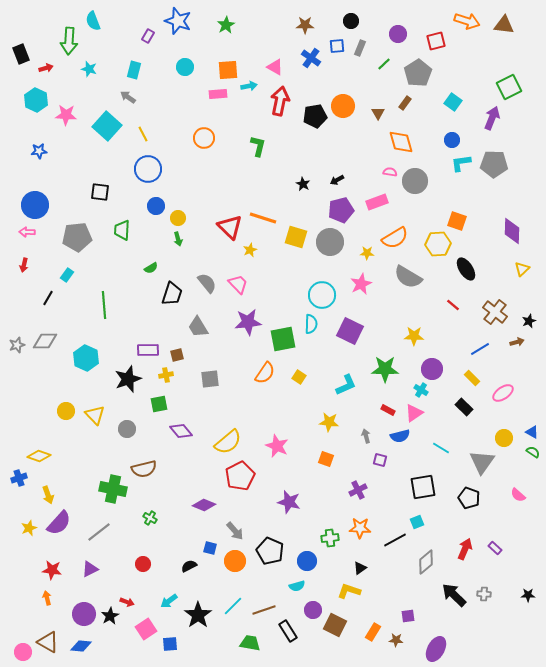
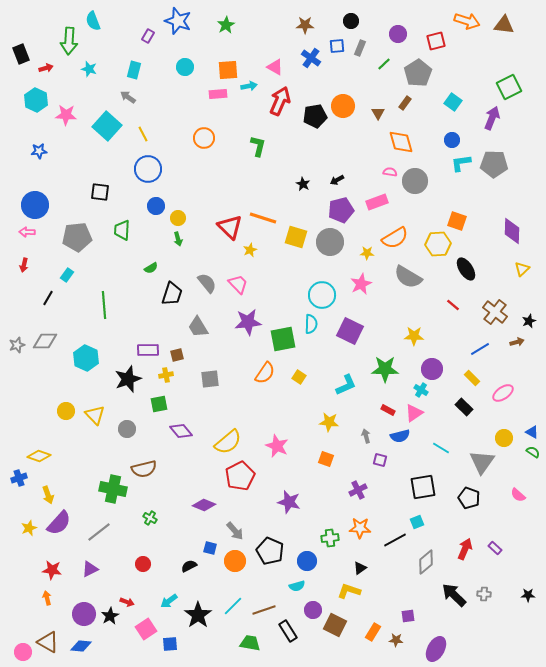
red arrow at (280, 101): rotated 12 degrees clockwise
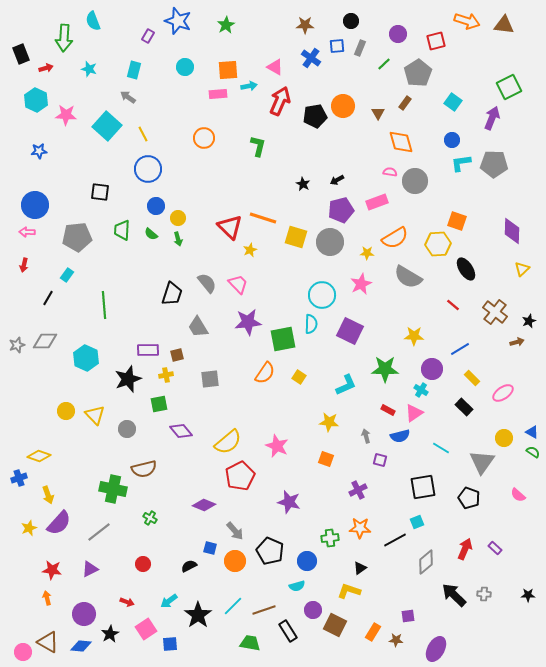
green arrow at (69, 41): moved 5 px left, 3 px up
green semicircle at (151, 268): moved 34 px up; rotated 72 degrees clockwise
blue line at (480, 349): moved 20 px left
black star at (110, 616): moved 18 px down
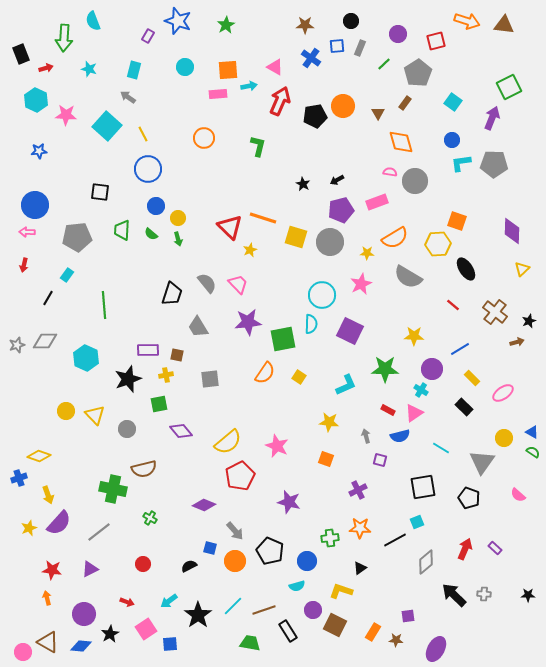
brown square at (177, 355): rotated 24 degrees clockwise
yellow L-shape at (349, 591): moved 8 px left
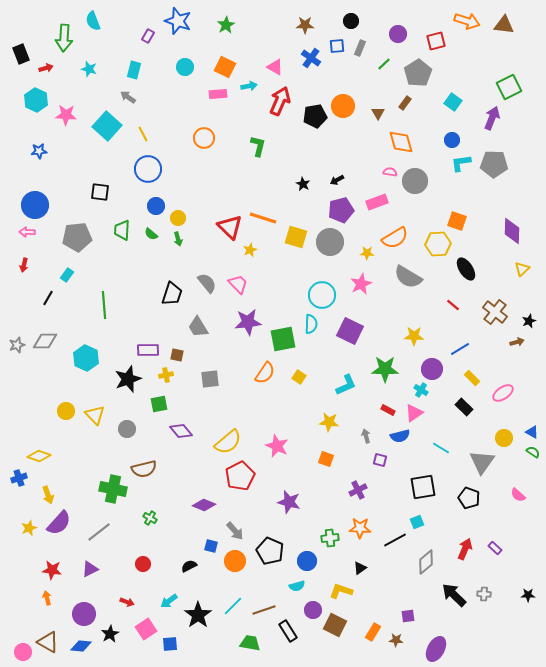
orange square at (228, 70): moved 3 px left, 3 px up; rotated 30 degrees clockwise
blue square at (210, 548): moved 1 px right, 2 px up
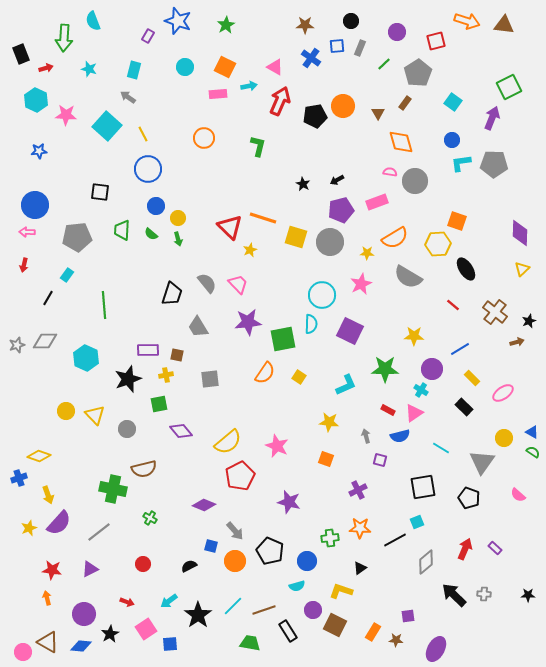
purple circle at (398, 34): moved 1 px left, 2 px up
purple diamond at (512, 231): moved 8 px right, 2 px down
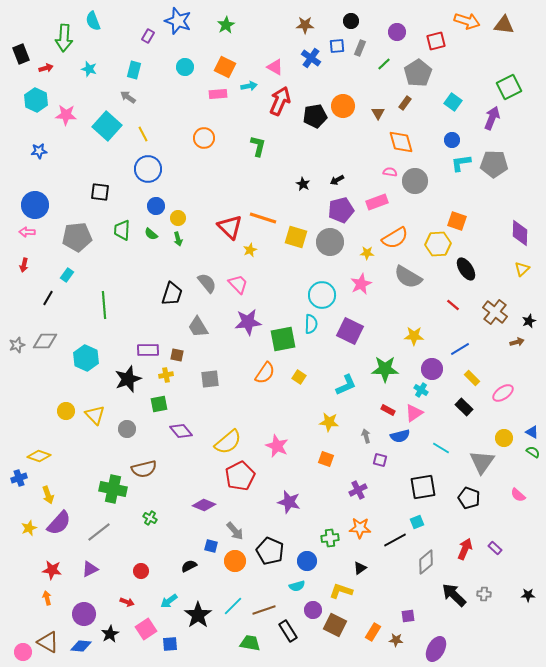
red circle at (143, 564): moved 2 px left, 7 px down
